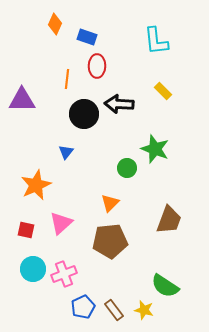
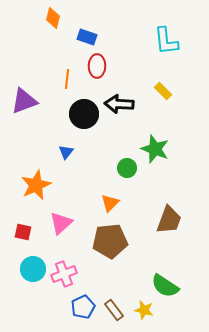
orange diamond: moved 2 px left, 6 px up; rotated 10 degrees counterclockwise
cyan L-shape: moved 10 px right
purple triangle: moved 2 px right, 1 px down; rotated 20 degrees counterclockwise
red square: moved 3 px left, 2 px down
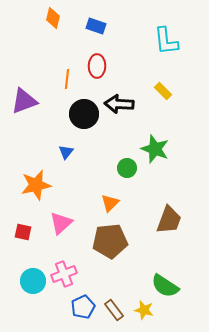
blue rectangle: moved 9 px right, 11 px up
orange star: rotated 12 degrees clockwise
cyan circle: moved 12 px down
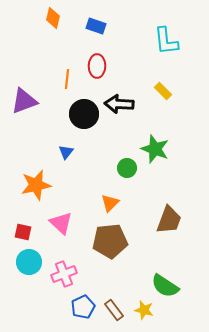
pink triangle: rotated 35 degrees counterclockwise
cyan circle: moved 4 px left, 19 px up
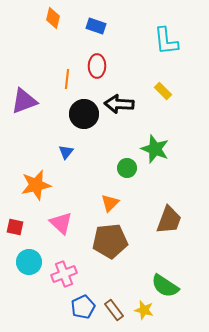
red square: moved 8 px left, 5 px up
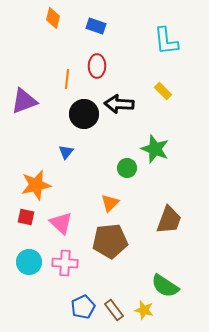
red square: moved 11 px right, 10 px up
pink cross: moved 1 px right, 11 px up; rotated 25 degrees clockwise
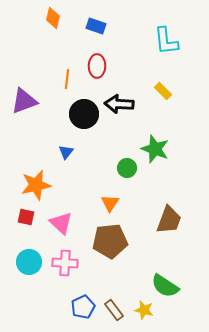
orange triangle: rotated 12 degrees counterclockwise
